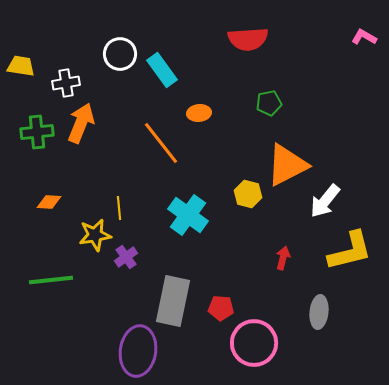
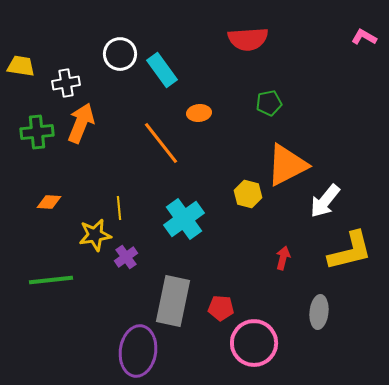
cyan cross: moved 4 px left, 4 px down; rotated 18 degrees clockwise
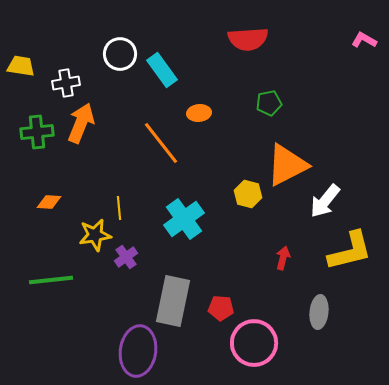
pink L-shape: moved 3 px down
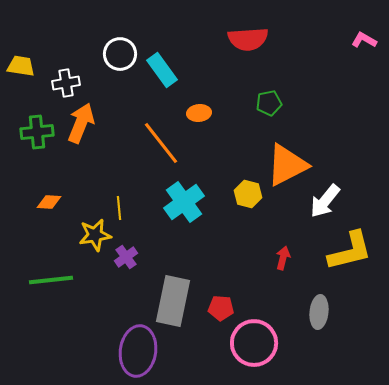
cyan cross: moved 17 px up
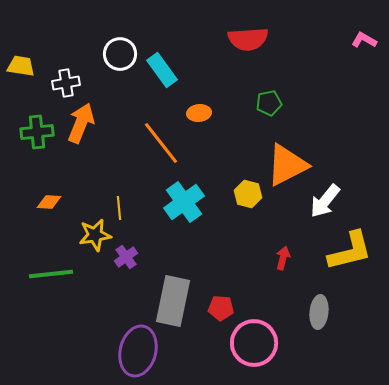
green line: moved 6 px up
purple ellipse: rotated 6 degrees clockwise
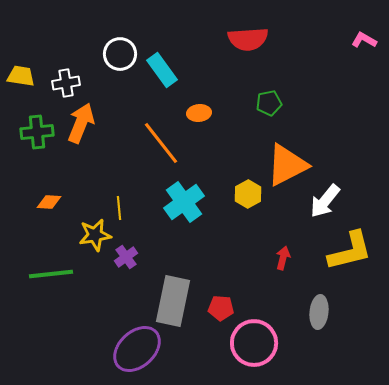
yellow trapezoid: moved 10 px down
yellow hexagon: rotated 16 degrees clockwise
purple ellipse: moved 1 px left, 2 px up; rotated 33 degrees clockwise
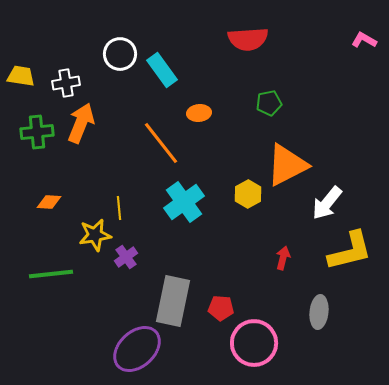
white arrow: moved 2 px right, 2 px down
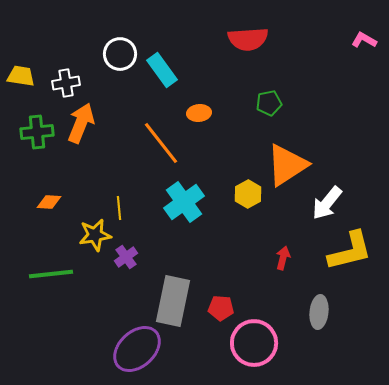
orange triangle: rotated 6 degrees counterclockwise
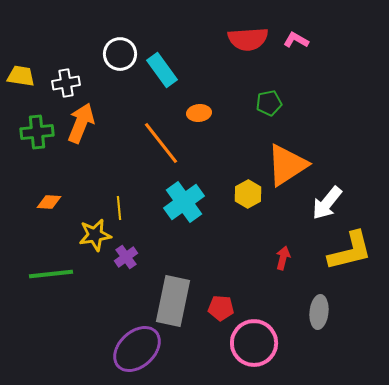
pink L-shape: moved 68 px left
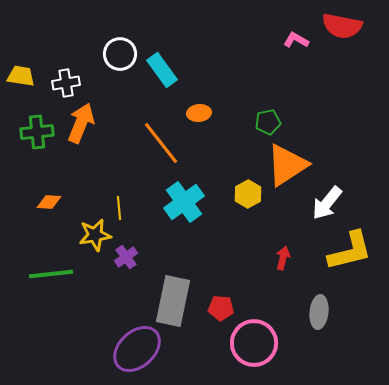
red semicircle: moved 94 px right, 13 px up; rotated 15 degrees clockwise
green pentagon: moved 1 px left, 19 px down
